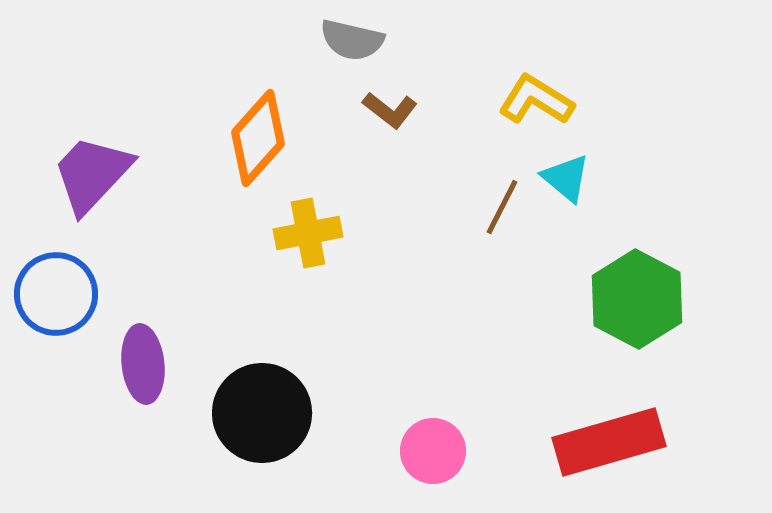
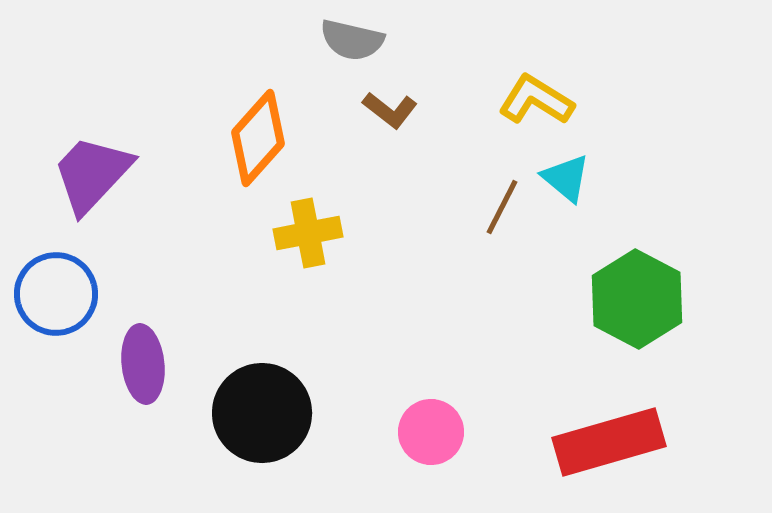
pink circle: moved 2 px left, 19 px up
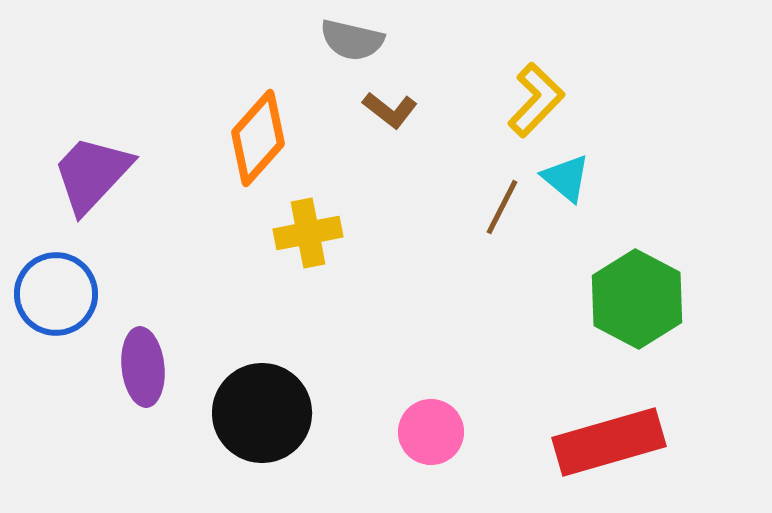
yellow L-shape: rotated 102 degrees clockwise
purple ellipse: moved 3 px down
